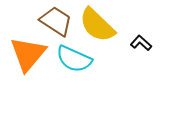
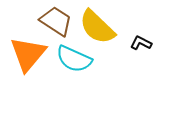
yellow semicircle: moved 2 px down
black L-shape: rotated 15 degrees counterclockwise
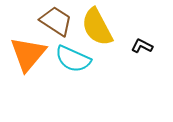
yellow semicircle: rotated 18 degrees clockwise
black L-shape: moved 1 px right, 3 px down
cyan semicircle: moved 1 px left
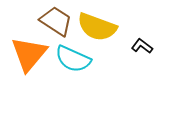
yellow semicircle: rotated 42 degrees counterclockwise
black L-shape: rotated 10 degrees clockwise
orange triangle: moved 1 px right
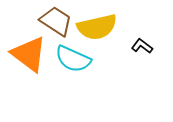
yellow semicircle: rotated 33 degrees counterclockwise
orange triangle: rotated 33 degrees counterclockwise
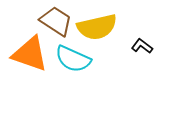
orange triangle: moved 1 px right; rotated 18 degrees counterclockwise
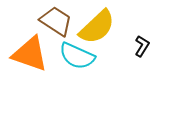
yellow semicircle: rotated 30 degrees counterclockwise
black L-shape: rotated 85 degrees clockwise
cyan semicircle: moved 4 px right, 3 px up
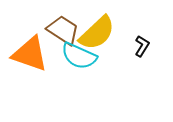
brown trapezoid: moved 7 px right, 9 px down
yellow semicircle: moved 6 px down
cyan semicircle: moved 2 px right
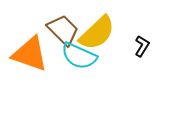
brown trapezoid: rotated 12 degrees clockwise
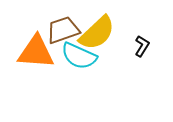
brown trapezoid: rotated 64 degrees counterclockwise
orange triangle: moved 6 px right, 2 px up; rotated 15 degrees counterclockwise
